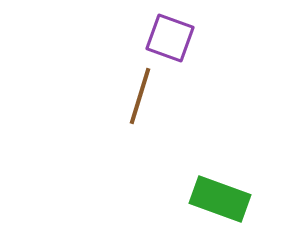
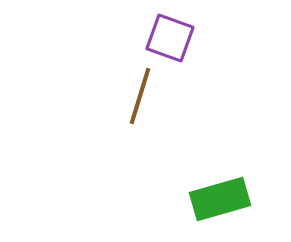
green rectangle: rotated 36 degrees counterclockwise
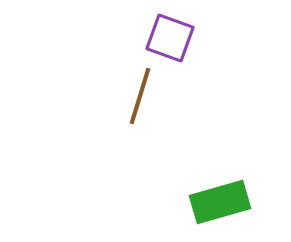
green rectangle: moved 3 px down
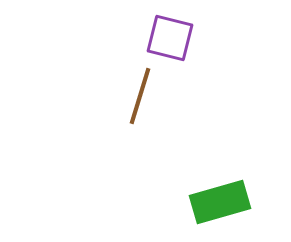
purple square: rotated 6 degrees counterclockwise
